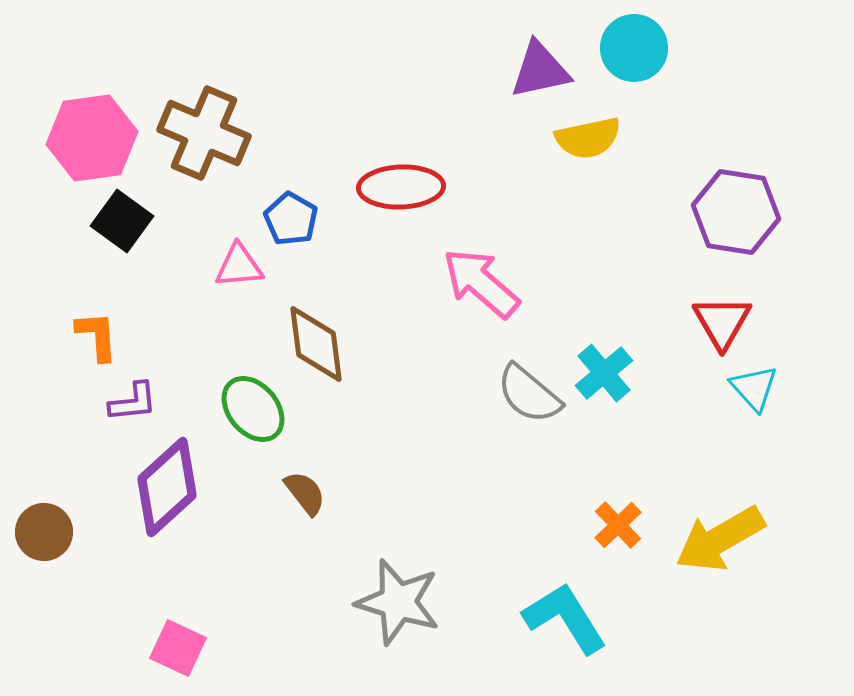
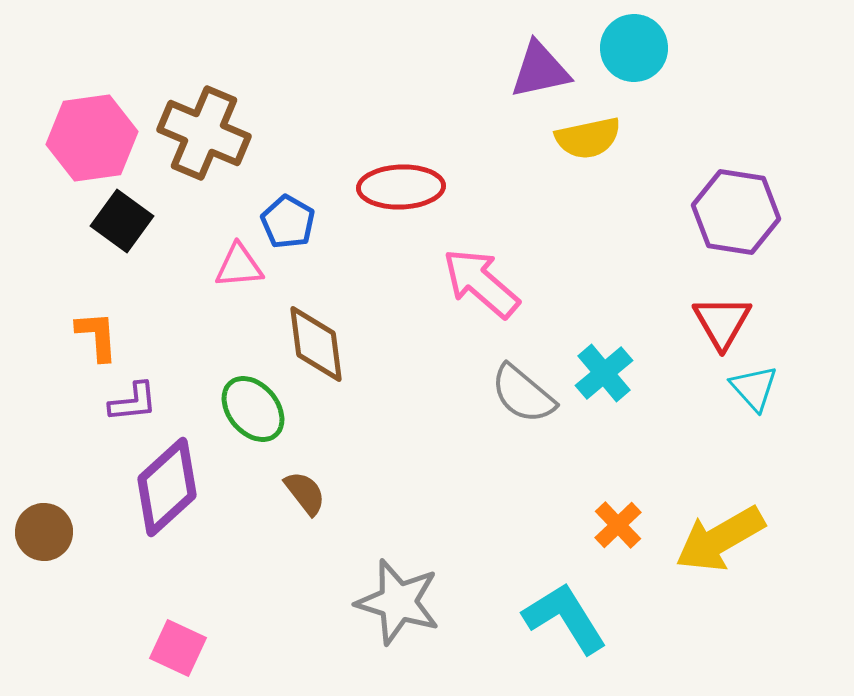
blue pentagon: moved 3 px left, 3 px down
gray semicircle: moved 6 px left
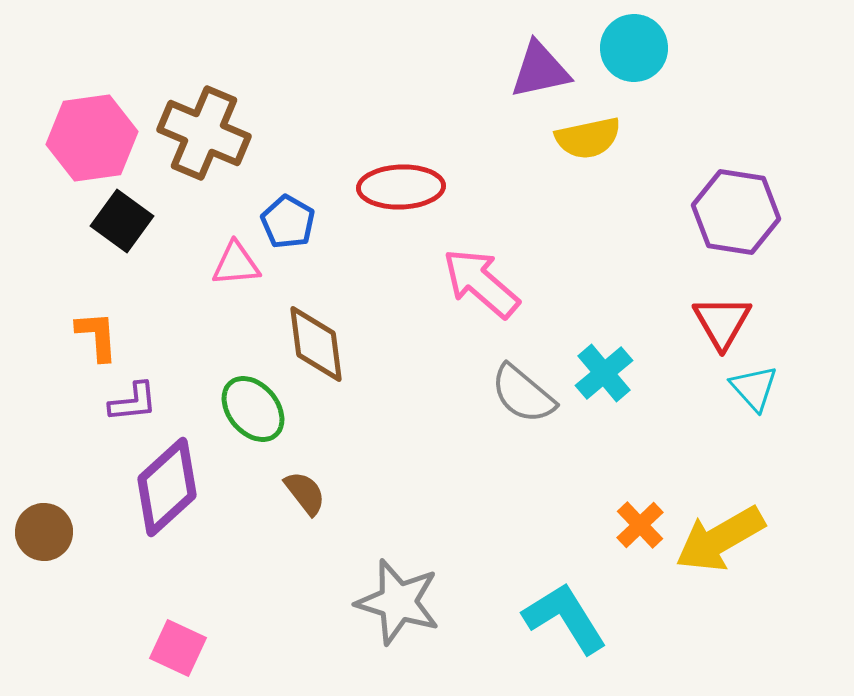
pink triangle: moved 3 px left, 2 px up
orange cross: moved 22 px right
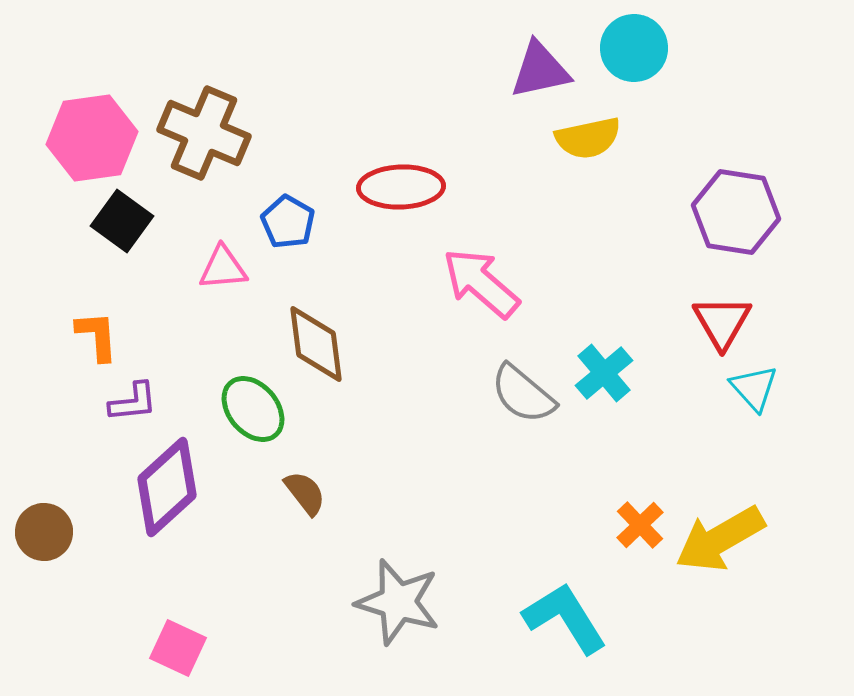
pink triangle: moved 13 px left, 4 px down
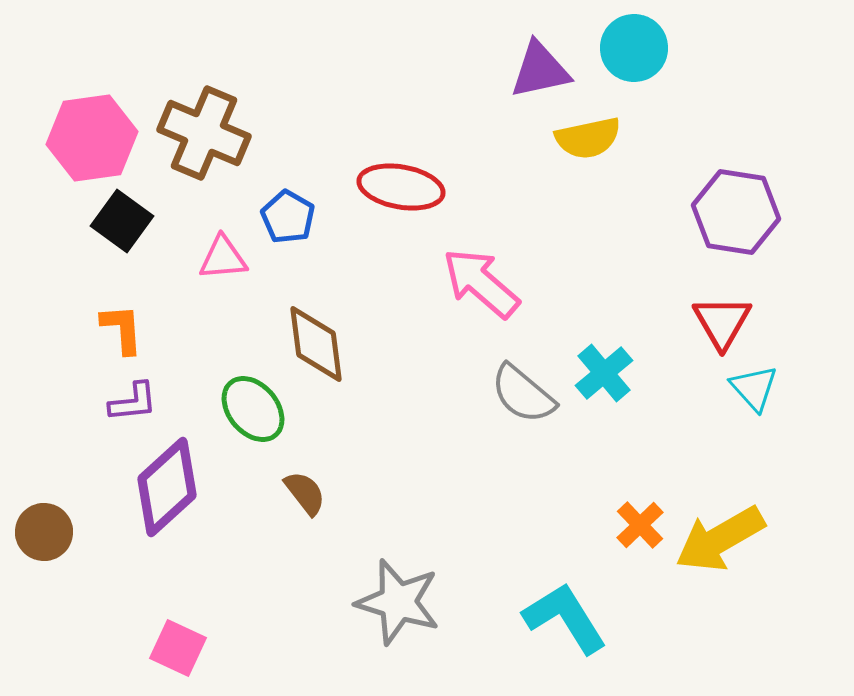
red ellipse: rotated 12 degrees clockwise
blue pentagon: moved 5 px up
pink triangle: moved 10 px up
orange L-shape: moved 25 px right, 7 px up
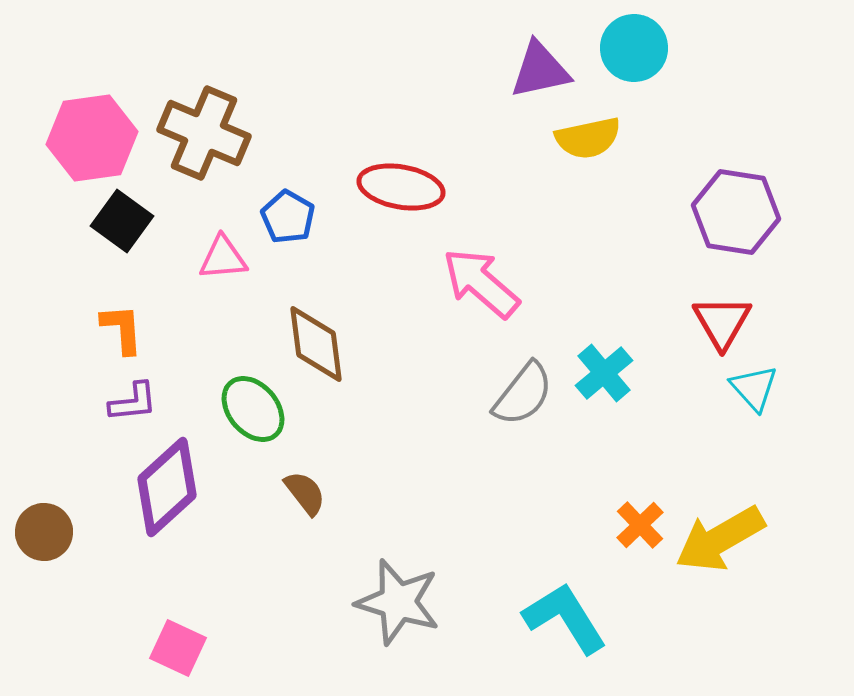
gray semicircle: rotated 92 degrees counterclockwise
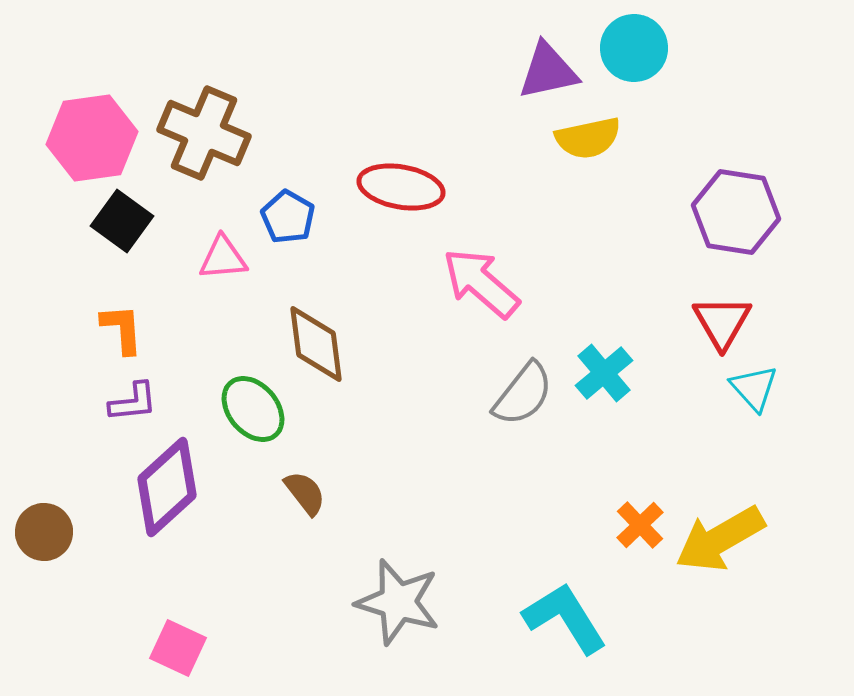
purple triangle: moved 8 px right, 1 px down
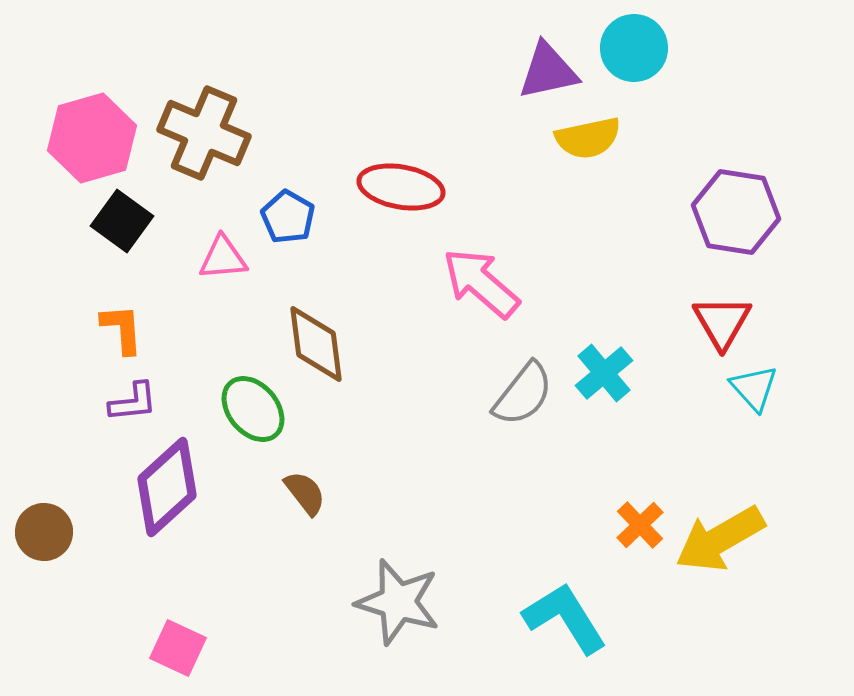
pink hexagon: rotated 8 degrees counterclockwise
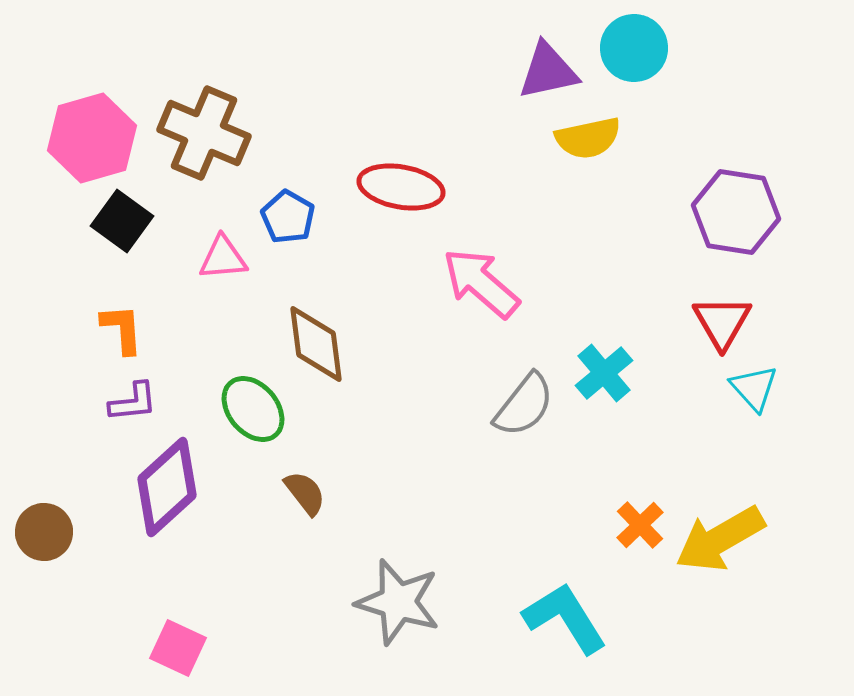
gray semicircle: moved 1 px right, 11 px down
